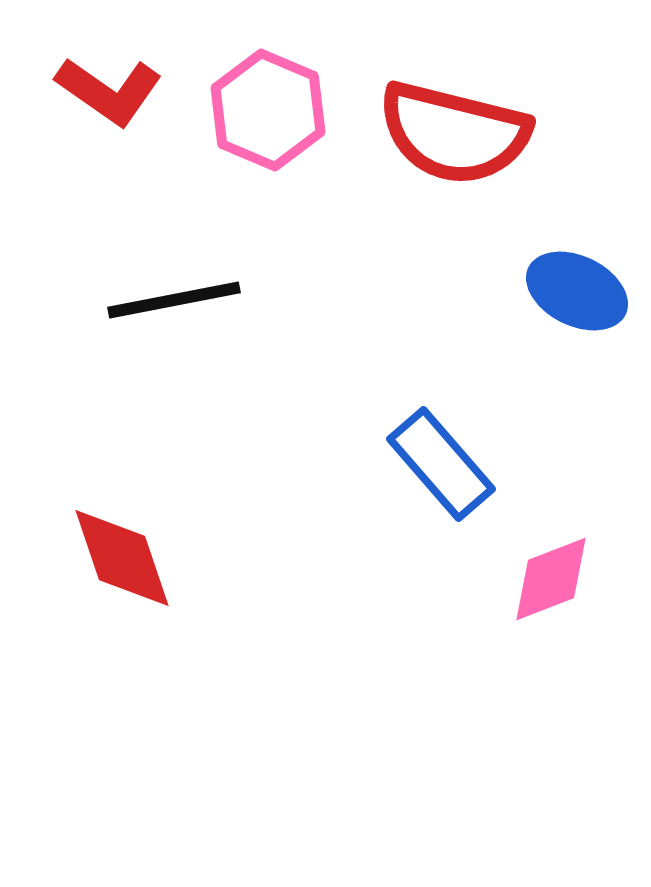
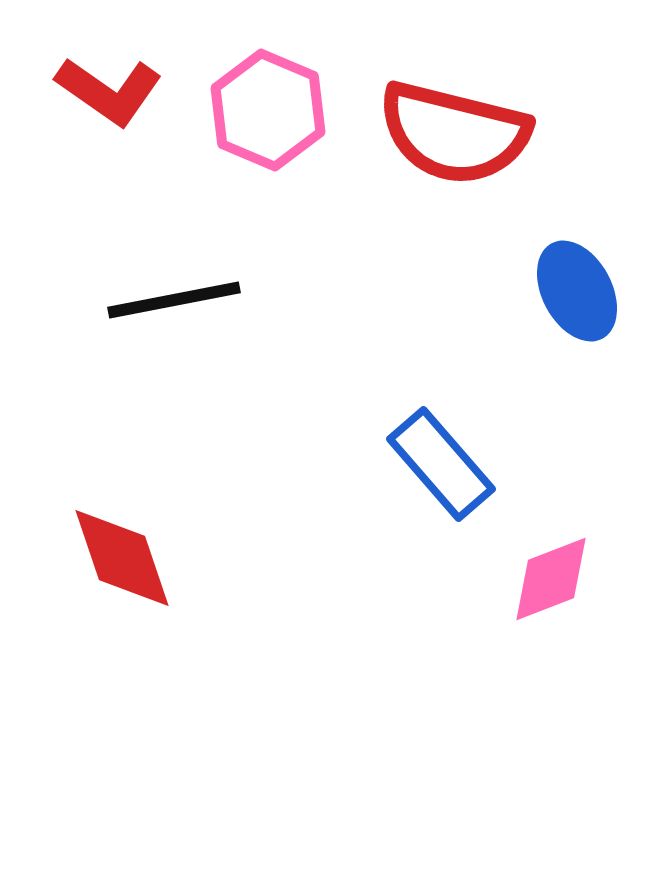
blue ellipse: rotated 36 degrees clockwise
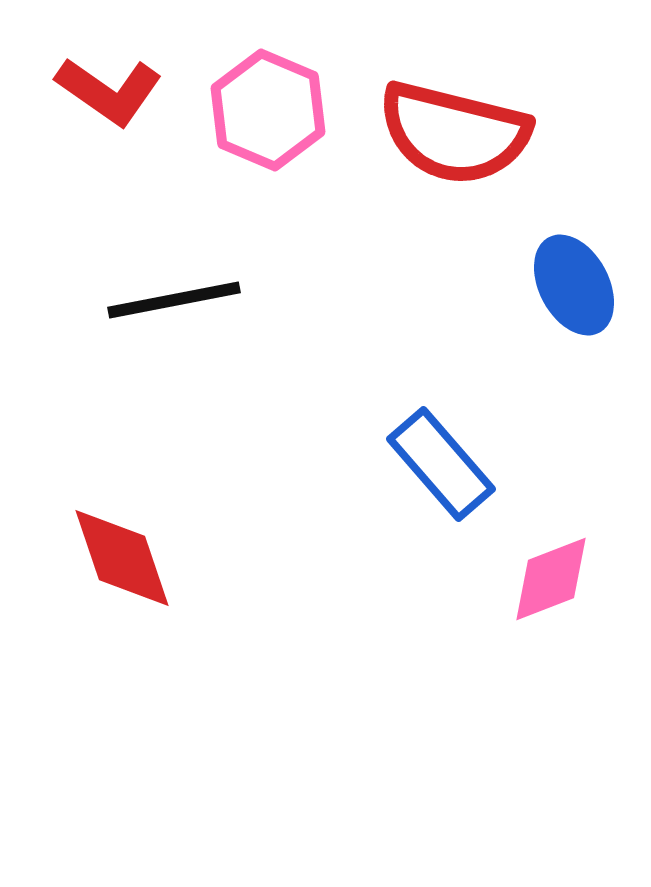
blue ellipse: moved 3 px left, 6 px up
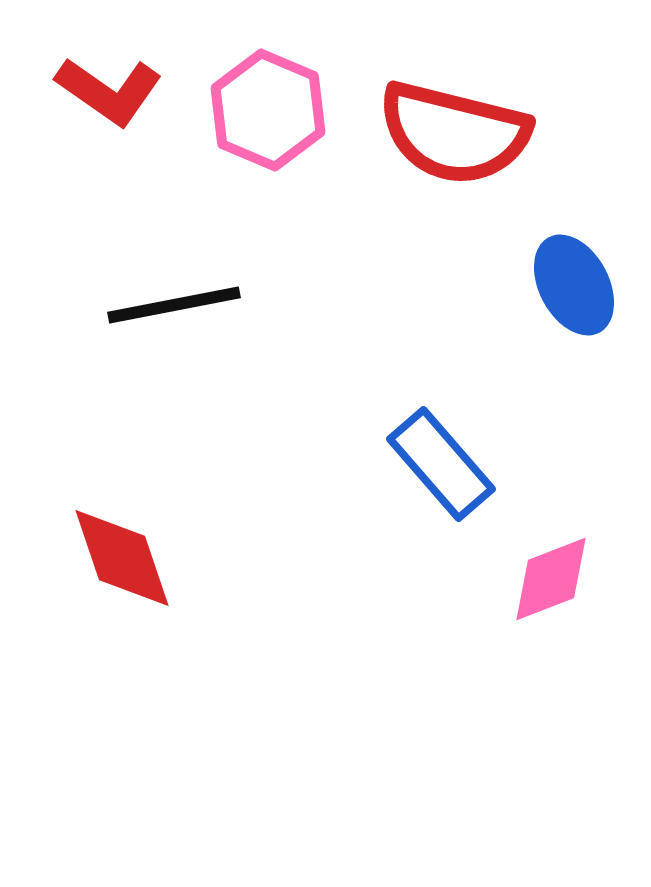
black line: moved 5 px down
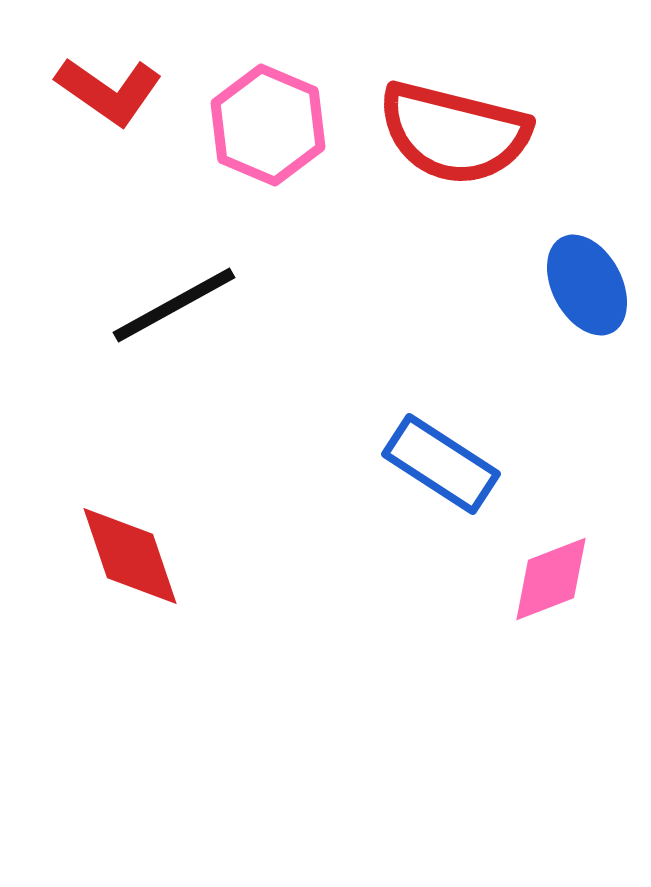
pink hexagon: moved 15 px down
blue ellipse: moved 13 px right
black line: rotated 18 degrees counterclockwise
blue rectangle: rotated 16 degrees counterclockwise
red diamond: moved 8 px right, 2 px up
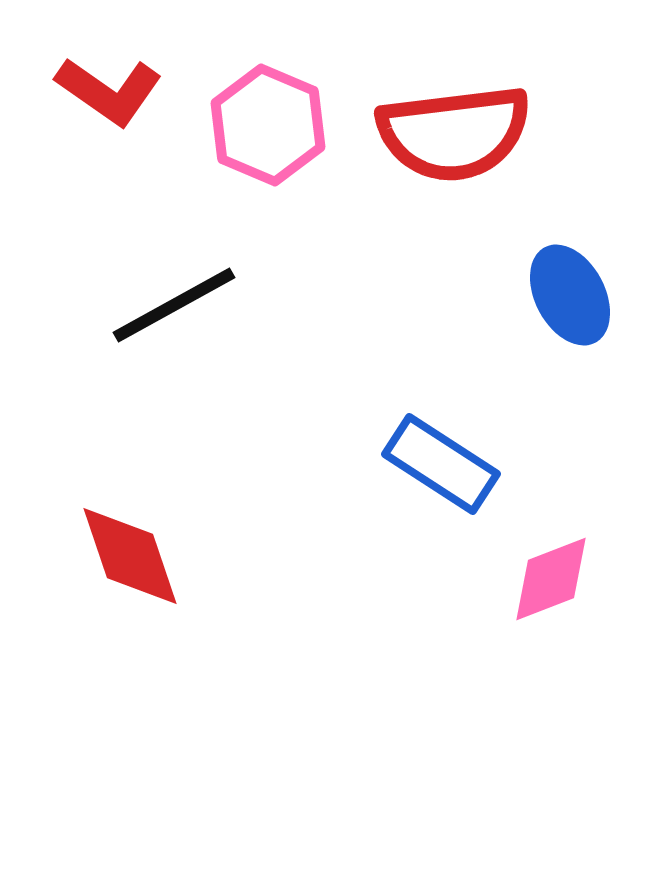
red semicircle: rotated 21 degrees counterclockwise
blue ellipse: moved 17 px left, 10 px down
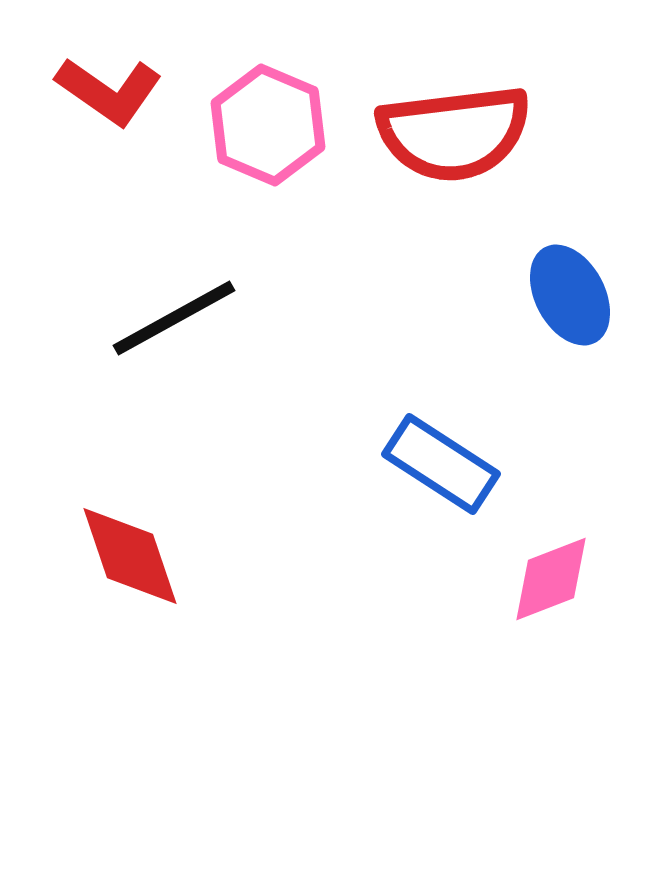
black line: moved 13 px down
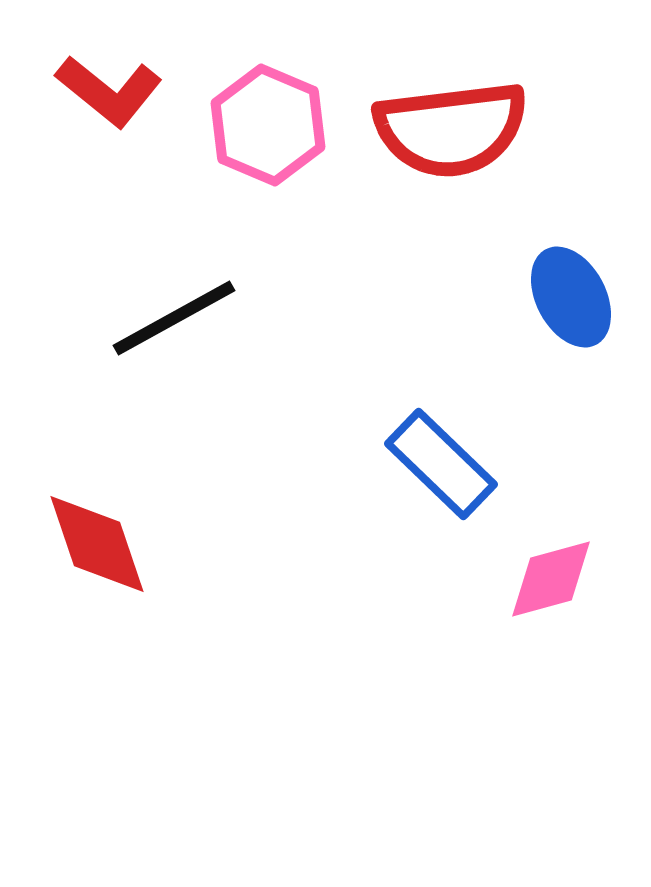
red L-shape: rotated 4 degrees clockwise
red semicircle: moved 3 px left, 4 px up
blue ellipse: moved 1 px right, 2 px down
blue rectangle: rotated 11 degrees clockwise
red diamond: moved 33 px left, 12 px up
pink diamond: rotated 6 degrees clockwise
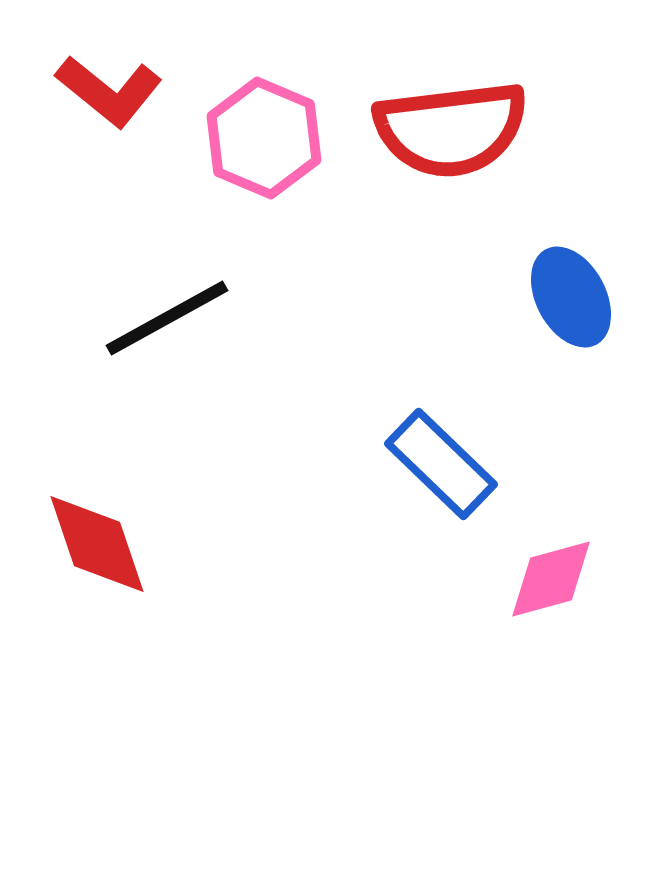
pink hexagon: moved 4 px left, 13 px down
black line: moved 7 px left
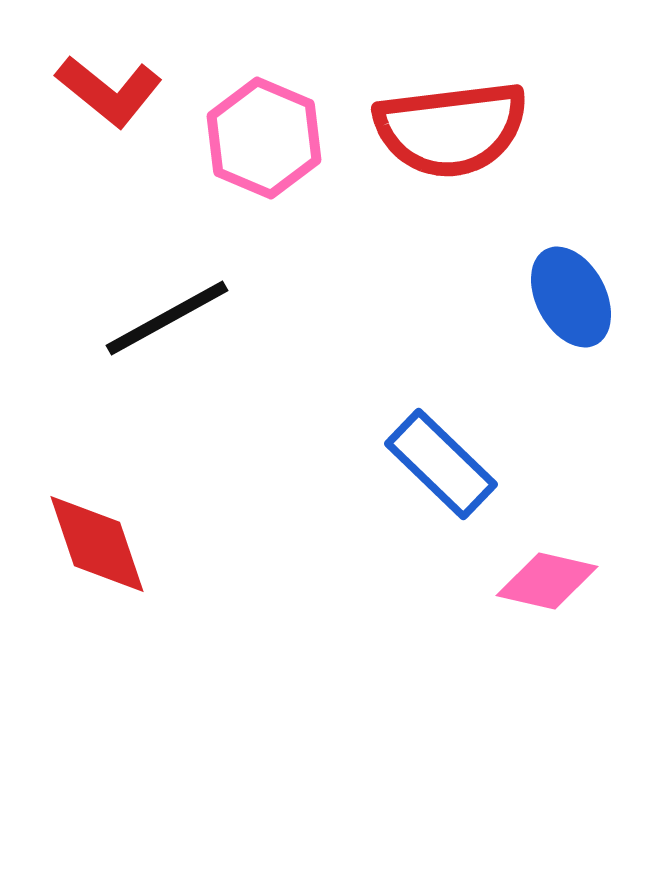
pink diamond: moved 4 px left, 2 px down; rotated 28 degrees clockwise
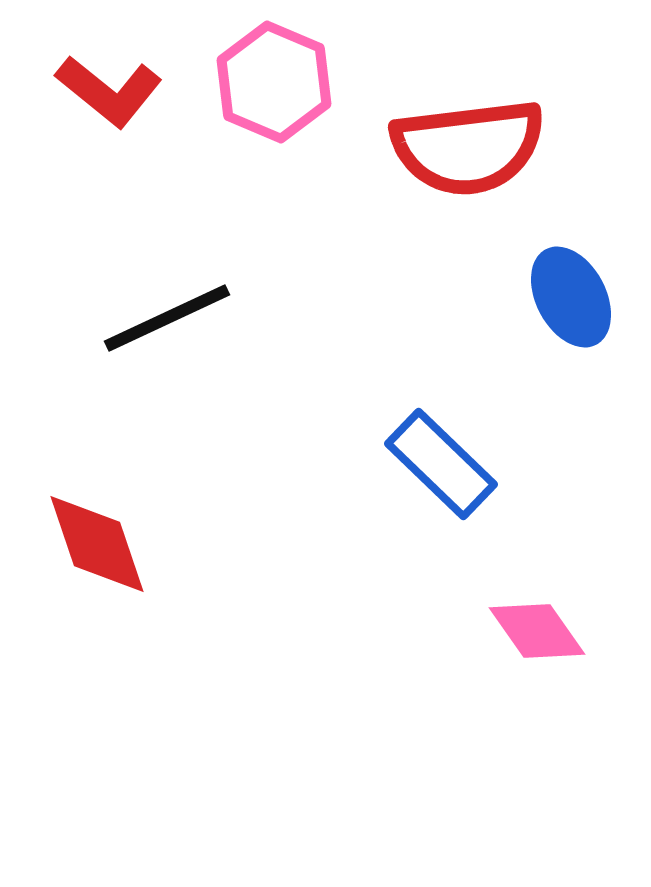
red semicircle: moved 17 px right, 18 px down
pink hexagon: moved 10 px right, 56 px up
black line: rotated 4 degrees clockwise
pink diamond: moved 10 px left, 50 px down; rotated 42 degrees clockwise
